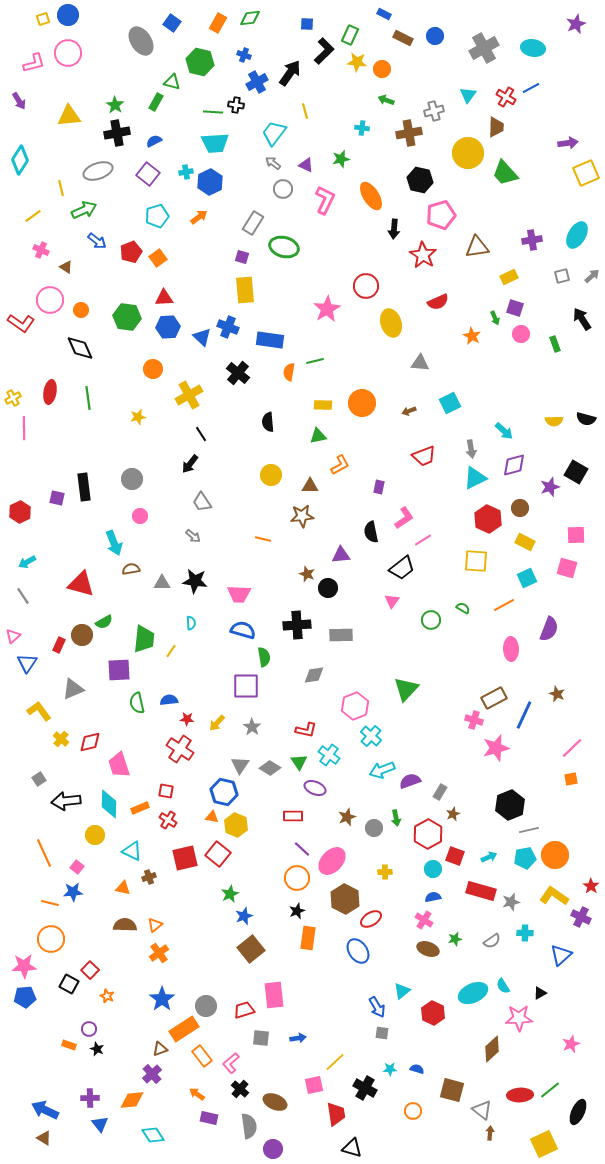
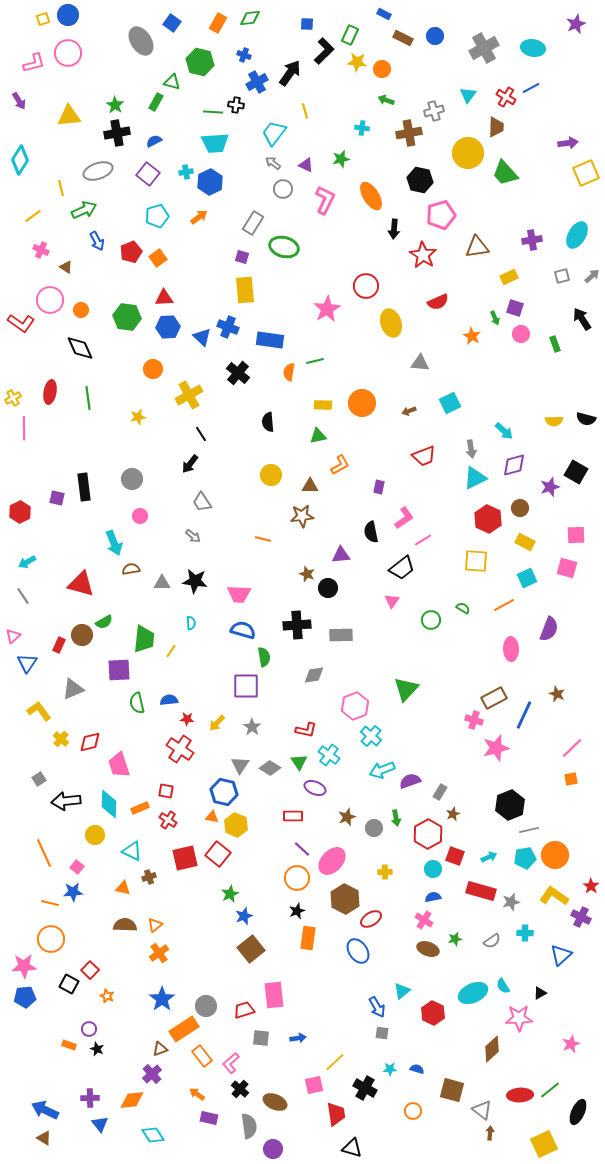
blue arrow at (97, 241): rotated 24 degrees clockwise
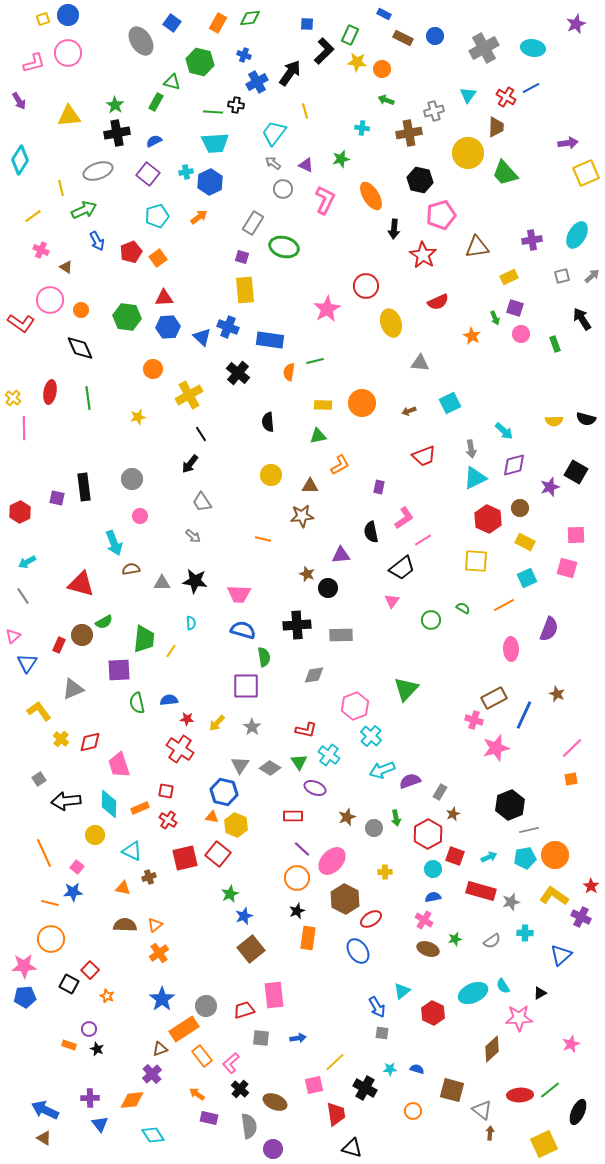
yellow cross at (13, 398): rotated 21 degrees counterclockwise
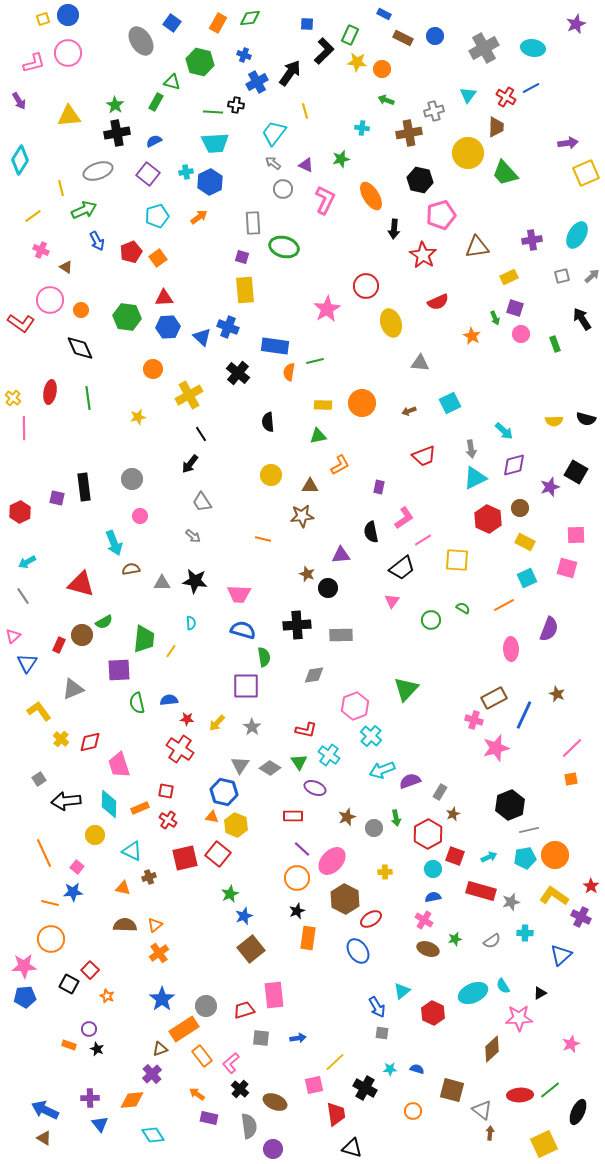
gray rectangle at (253, 223): rotated 35 degrees counterclockwise
blue rectangle at (270, 340): moved 5 px right, 6 px down
yellow square at (476, 561): moved 19 px left, 1 px up
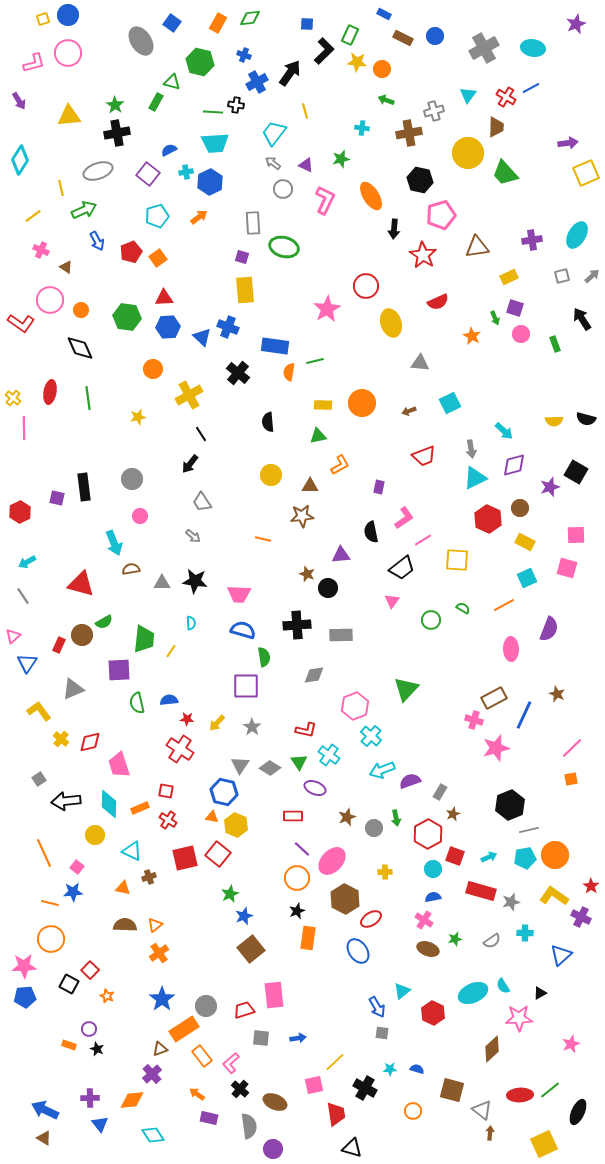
blue semicircle at (154, 141): moved 15 px right, 9 px down
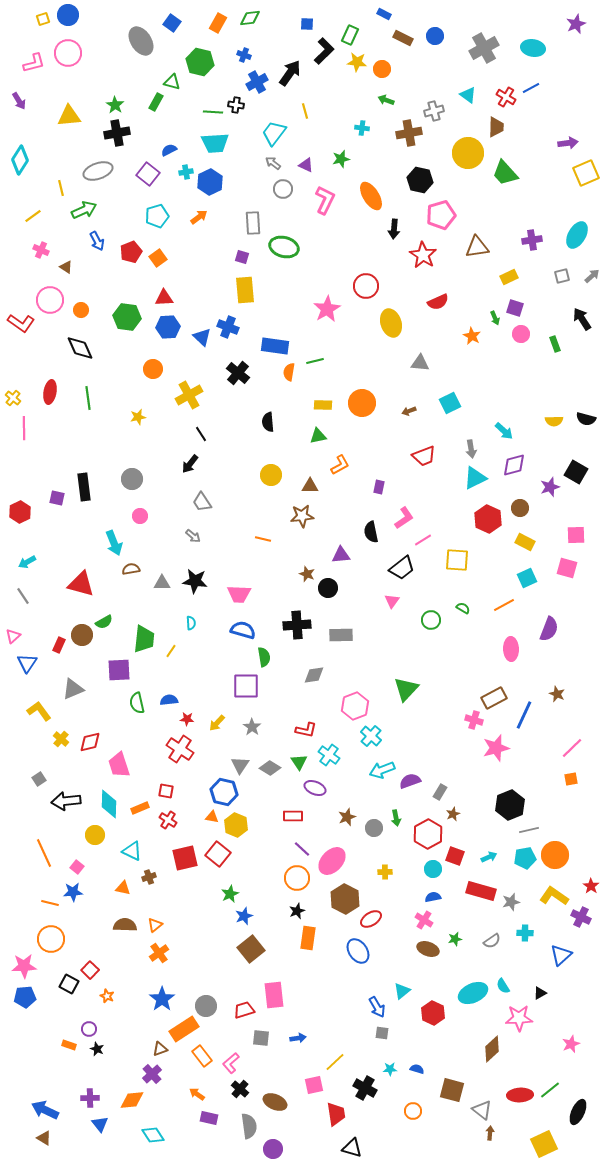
cyan triangle at (468, 95): rotated 30 degrees counterclockwise
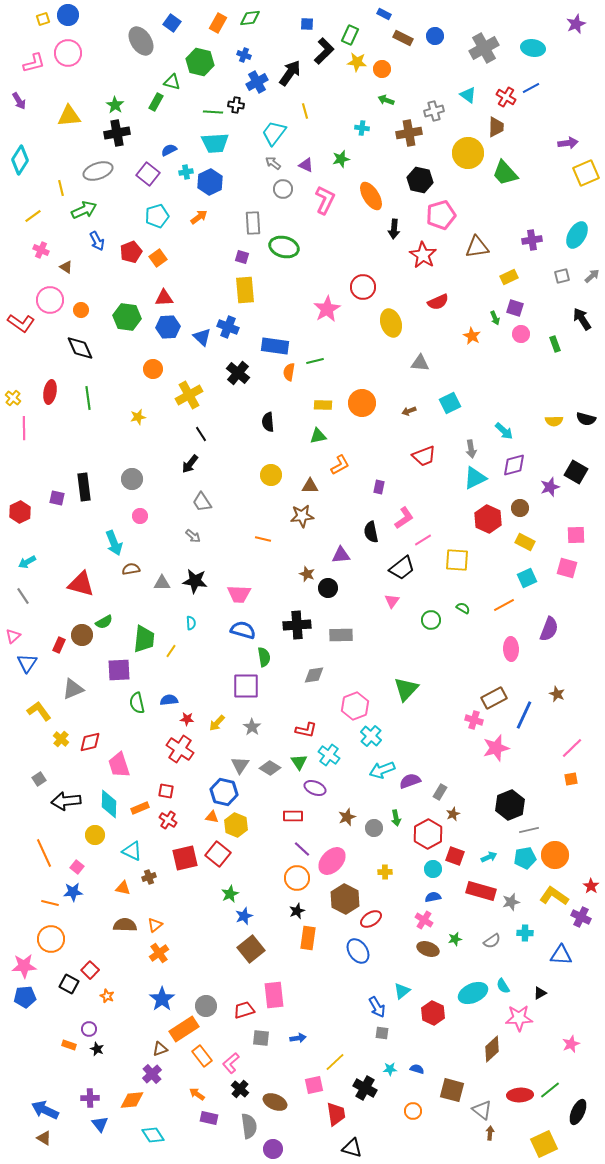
red circle at (366, 286): moved 3 px left, 1 px down
blue triangle at (561, 955): rotated 45 degrees clockwise
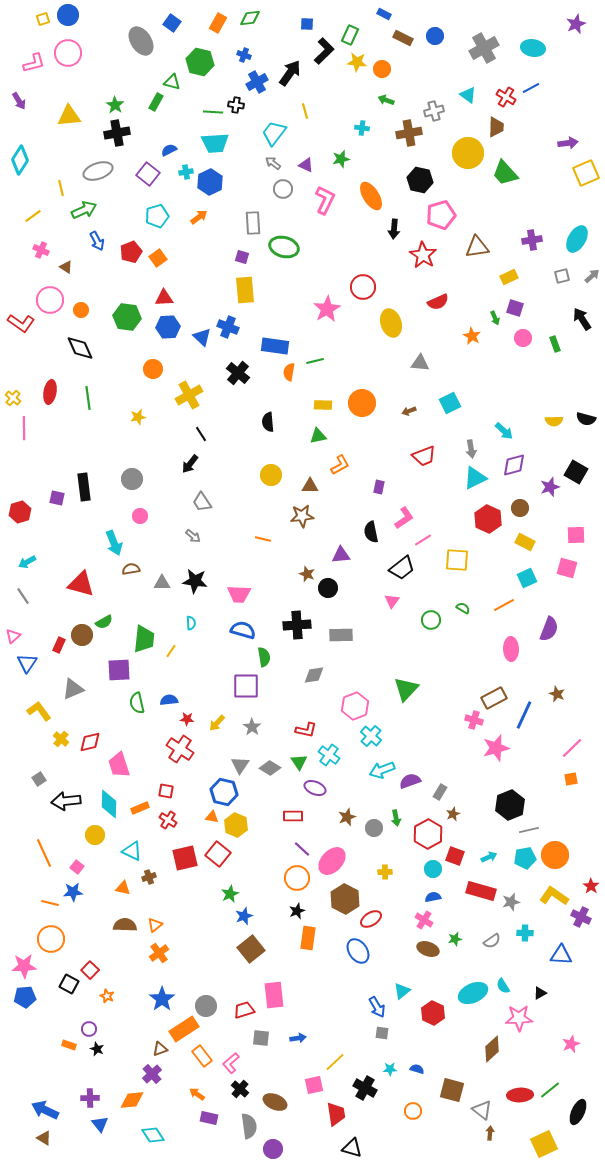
cyan ellipse at (577, 235): moved 4 px down
pink circle at (521, 334): moved 2 px right, 4 px down
red hexagon at (20, 512): rotated 10 degrees clockwise
